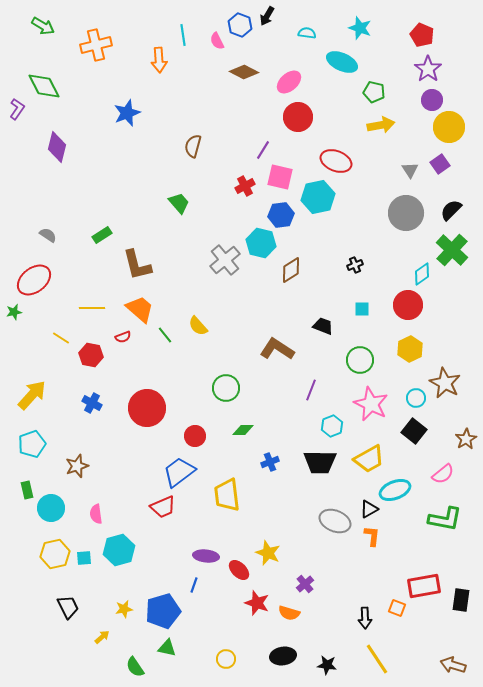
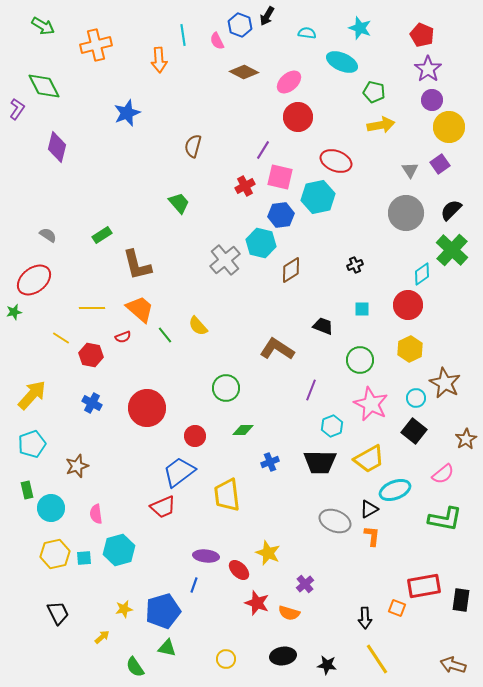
black trapezoid at (68, 607): moved 10 px left, 6 px down
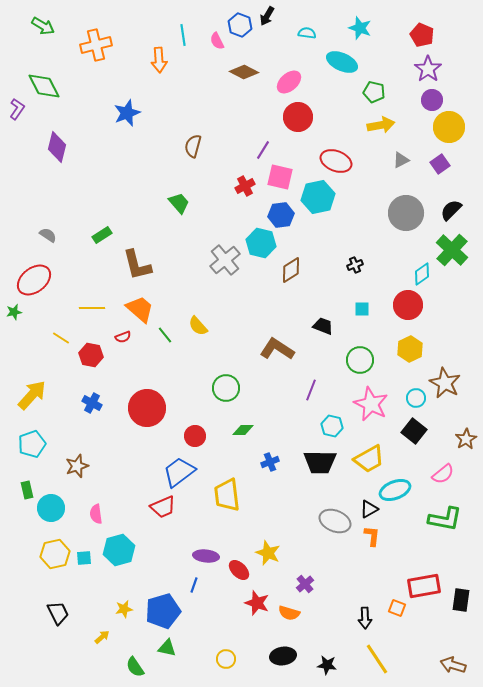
gray triangle at (410, 170): moved 9 px left, 10 px up; rotated 36 degrees clockwise
cyan hexagon at (332, 426): rotated 25 degrees counterclockwise
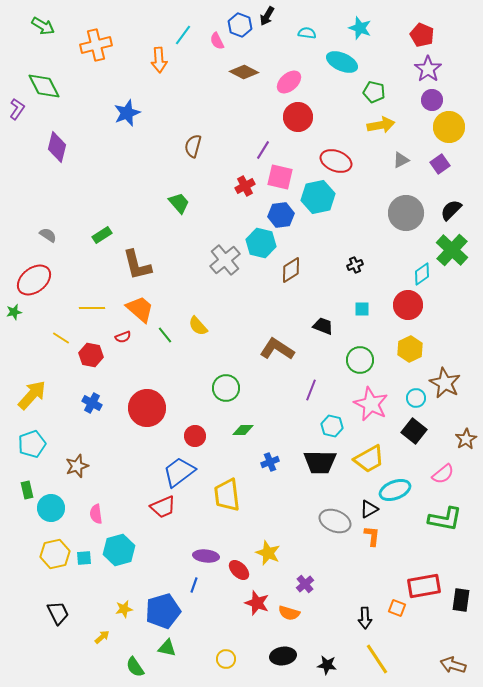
cyan line at (183, 35): rotated 45 degrees clockwise
